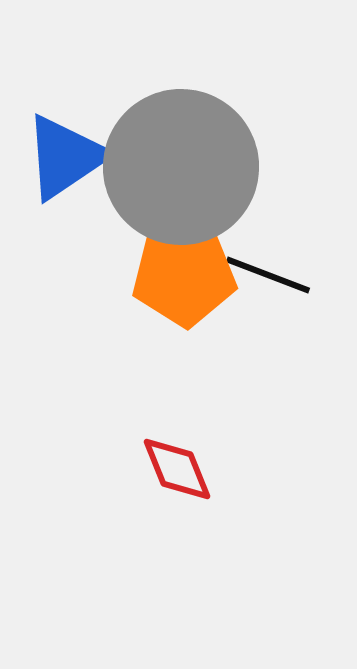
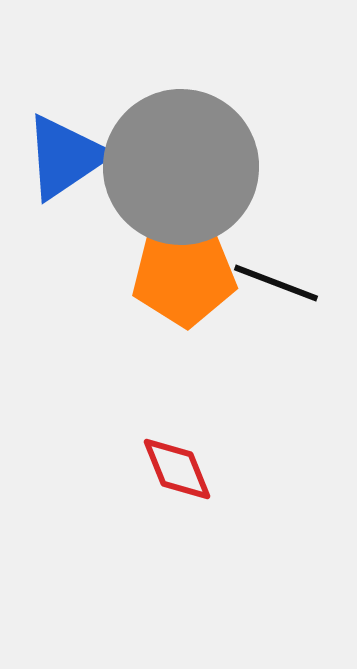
black line: moved 8 px right, 8 px down
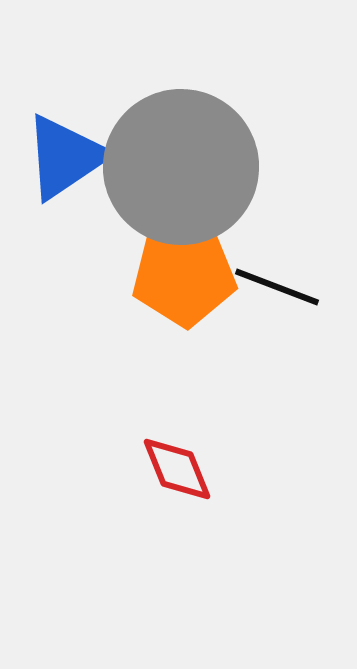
black line: moved 1 px right, 4 px down
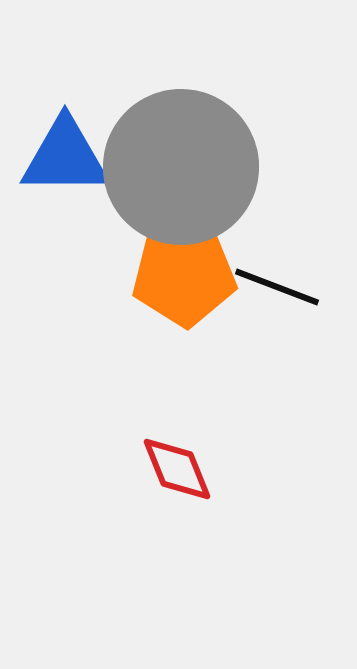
blue triangle: rotated 34 degrees clockwise
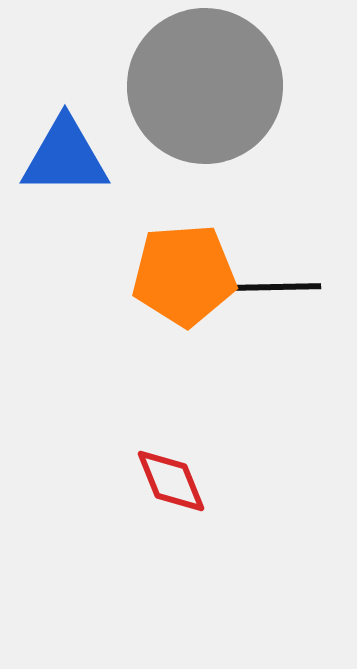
gray circle: moved 24 px right, 81 px up
black line: rotated 22 degrees counterclockwise
red diamond: moved 6 px left, 12 px down
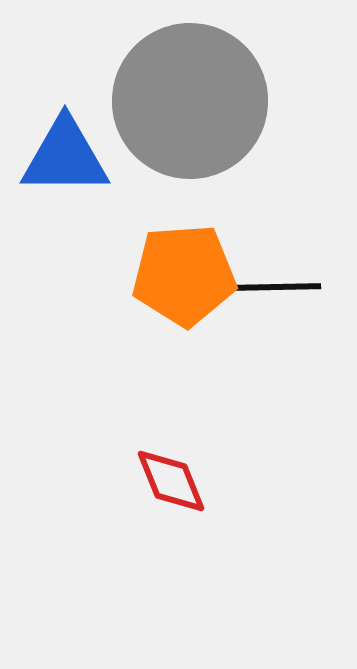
gray circle: moved 15 px left, 15 px down
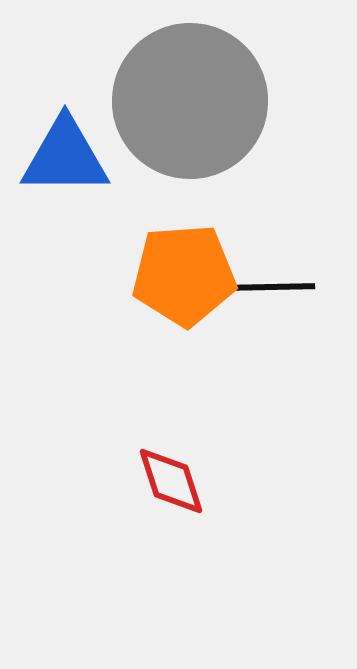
black line: moved 6 px left
red diamond: rotated 4 degrees clockwise
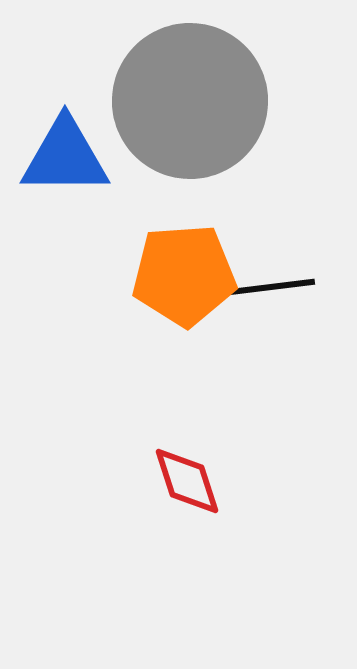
black line: rotated 6 degrees counterclockwise
red diamond: moved 16 px right
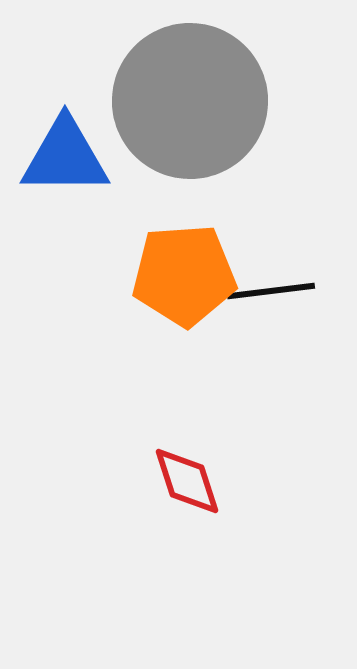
black line: moved 4 px down
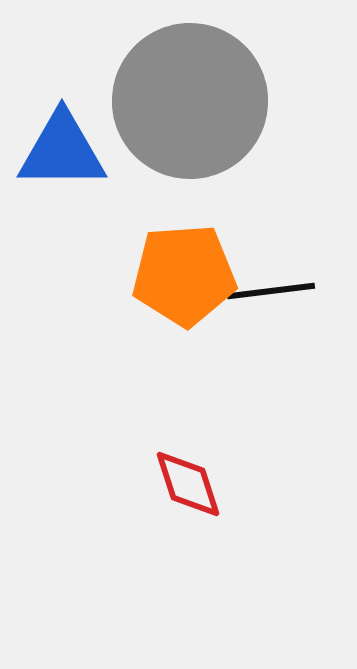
blue triangle: moved 3 px left, 6 px up
red diamond: moved 1 px right, 3 px down
